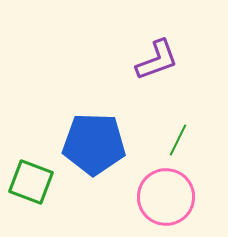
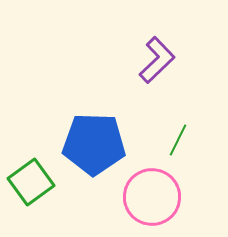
purple L-shape: rotated 24 degrees counterclockwise
green square: rotated 33 degrees clockwise
pink circle: moved 14 px left
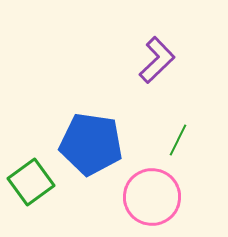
blue pentagon: moved 3 px left; rotated 6 degrees clockwise
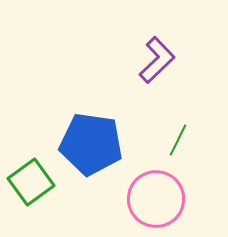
pink circle: moved 4 px right, 2 px down
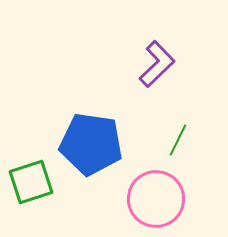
purple L-shape: moved 4 px down
green square: rotated 18 degrees clockwise
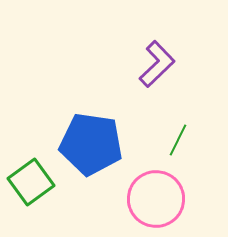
green square: rotated 18 degrees counterclockwise
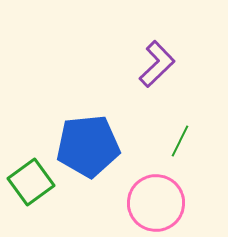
green line: moved 2 px right, 1 px down
blue pentagon: moved 3 px left, 2 px down; rotated 14 degrees counterclockwise
pink circle: moved 4 px down
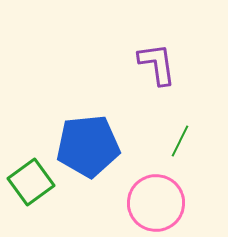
purple L-shape: rotated 54 degrees counterclockwise
